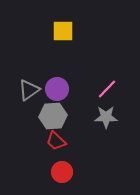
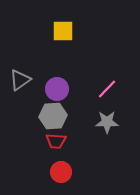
gray triangle: moved 9 px left, 10 px up
gray star: moved 1 px right, 5 px down
red trapezoid: rotated 40 degrees counterclockwise
red circle: moved 1 px left
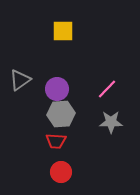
gray hexagon: moved 8 px right, 2 px up
gray star: moved 4 px right
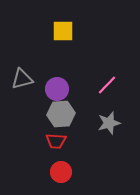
gray triangle: moved 2 px right, 1 px up; rotated 20 degrees clockwise
pink line: moved 4 px up
gray star: moved 2 px left, 1 px down; rotated 15 degrees counterclockwise
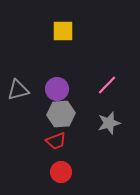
gray triangle: moved 4 px left, 11 px down
red trapezoid: rotated 25 degrees counterclockwise
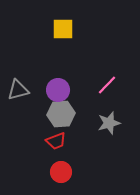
yellow square: moved 2 px up
purple circle: moved 1 px right, 1 px down
